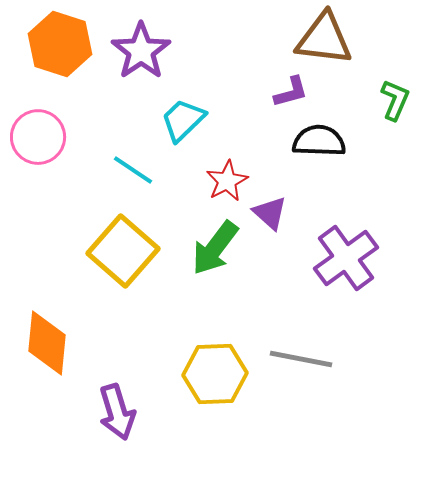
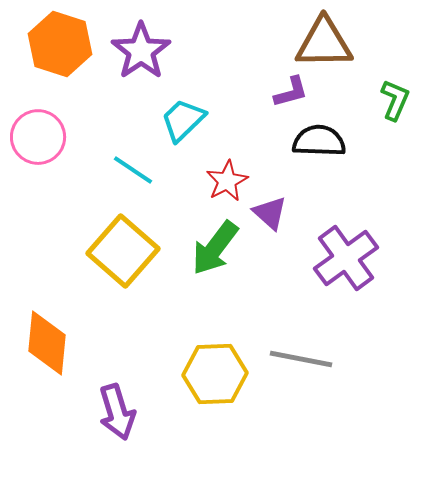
brown triangle: moved 4 px down; rotated 8 degrees counterclockwise
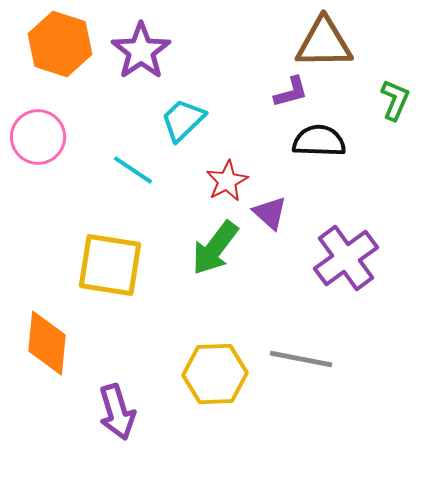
yellow square: moved 13 px left, 14 px down; rotated 32 degrees counterclockwise
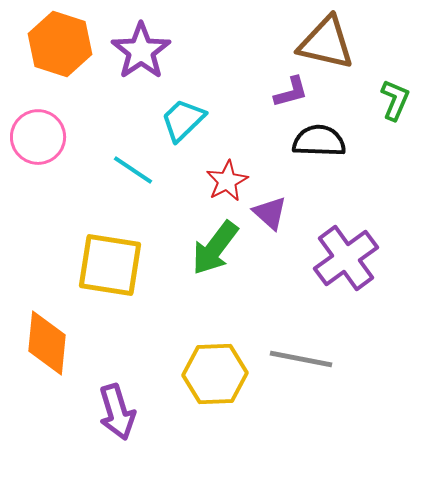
brown triangle: moved 2 px right; rotated 14 degrees clockwise
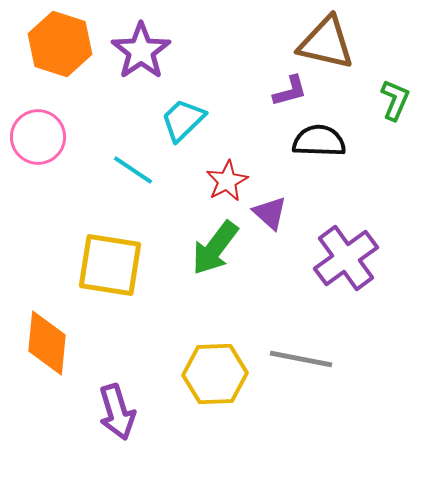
purple L-shape: moved 1 px left, 1 px up
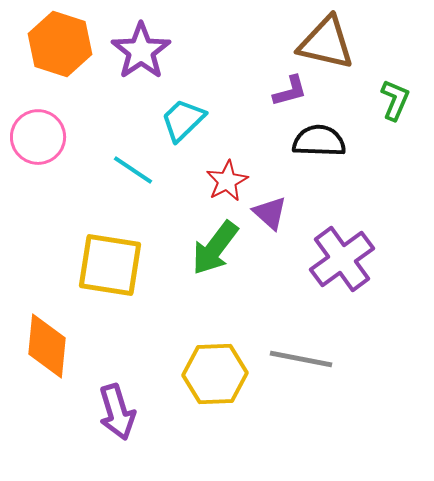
purple cross: moved 4 px left, 1 px down
orange diamond: moved 3 px down
